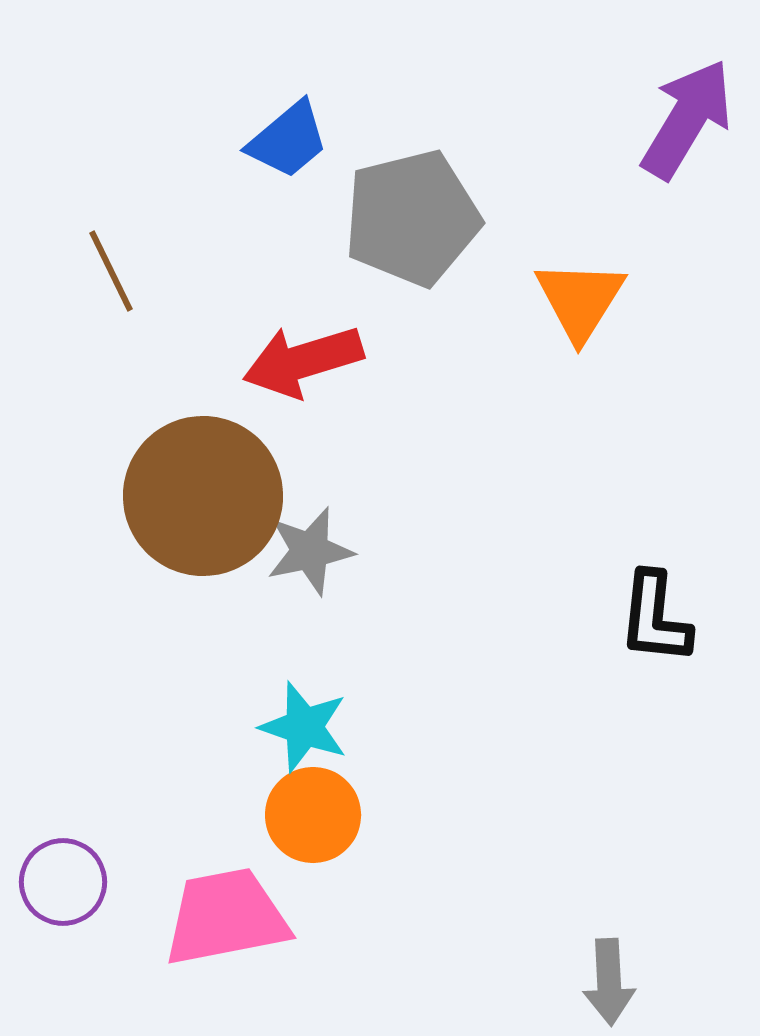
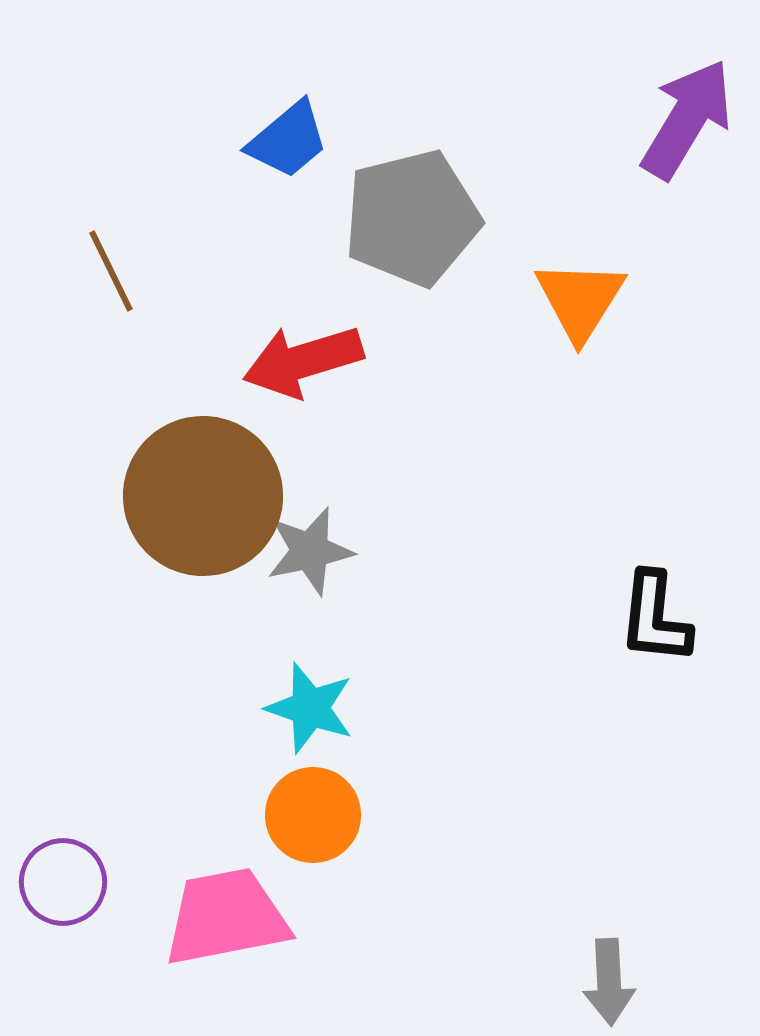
cyan star: moved 6 px right, 19 px up
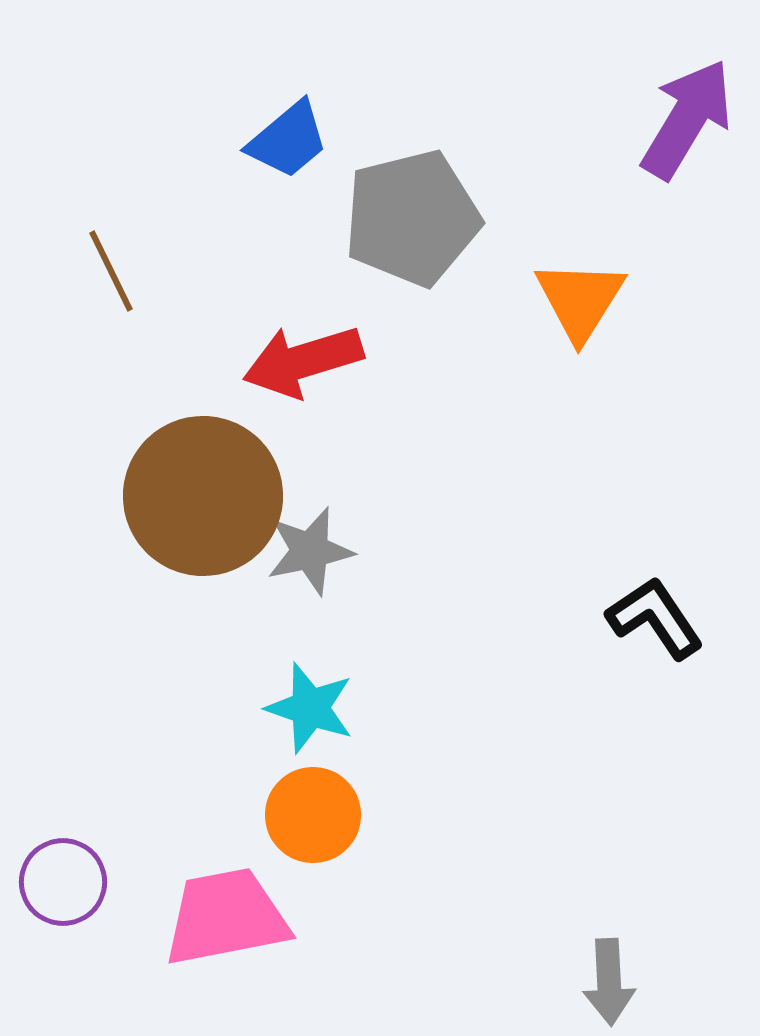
black L-shape: rotated 140 degrees clockwise
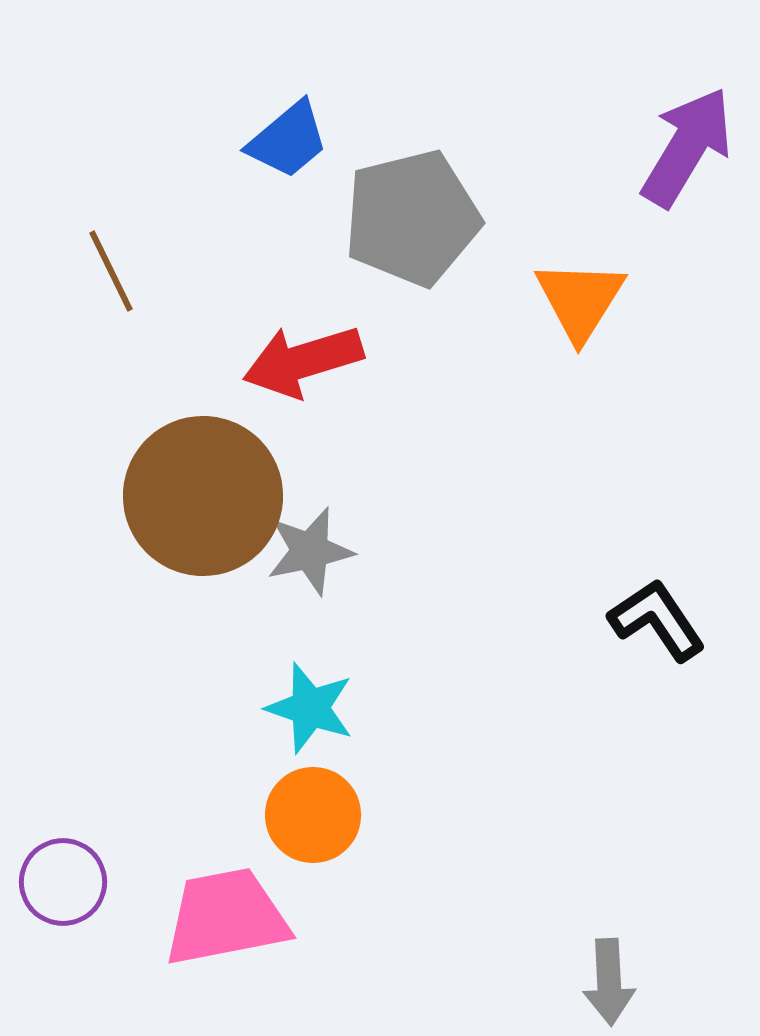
purple arrow: moved 28 px down
black L-shape: moved 2 px right, 2 px down
